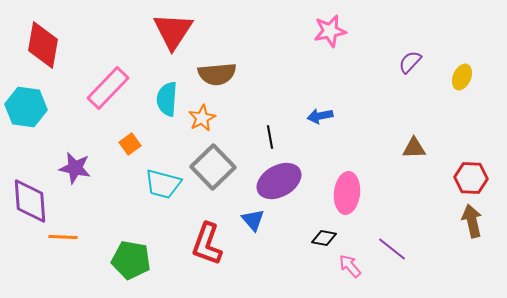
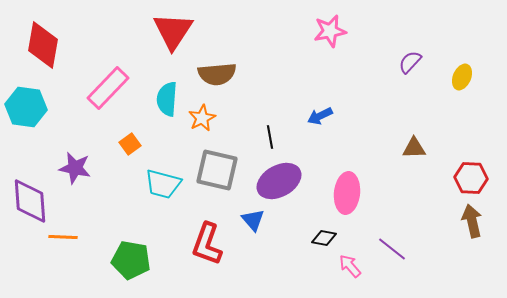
blue arrow: rotated 15 degrees counterclockwise
gray square: moved 4 px right, 3 px down; rotated 33 degrees counterclockwise
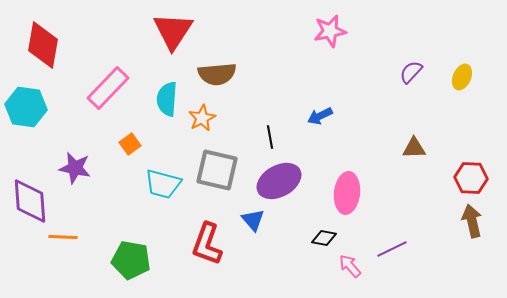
purple semicircle: moved 1 px right, 10 px down
purple line: rotated 64 degrees counterclockwise
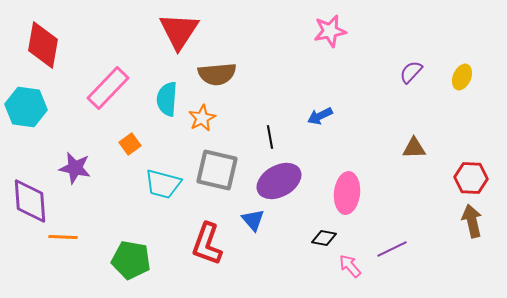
red triangle: moved 6 px right
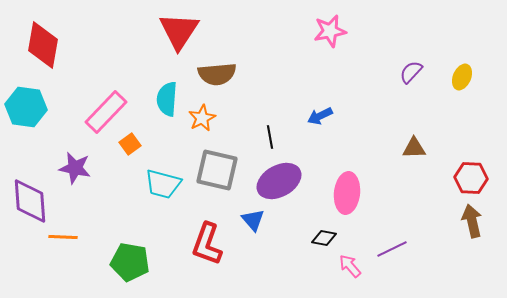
pink rectangle: moved 2 px left, 24 px down
green pentagon: moved 1 px left, 2 px down
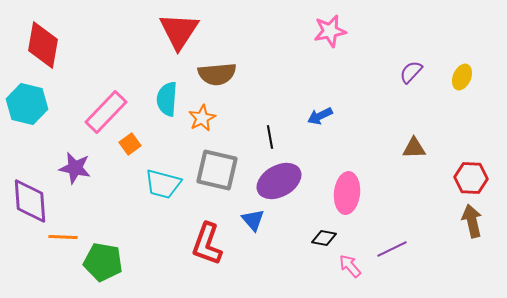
cyan hexagon: moved 1 px right, 3 px up; rotated 6 degrees clockwise
green pentagon: moved 27 px left
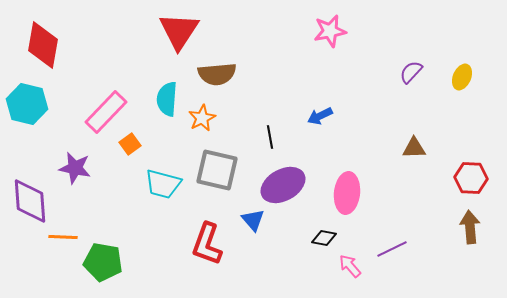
purple ellipse: moved 4 px right, 4 px down
brown arrow: moved 2 px left, 6 px down; rotated 8 degrees clockwise
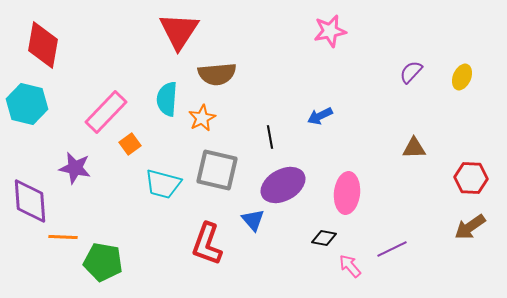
brown arrow: rotated 120 degrees counterclockwise
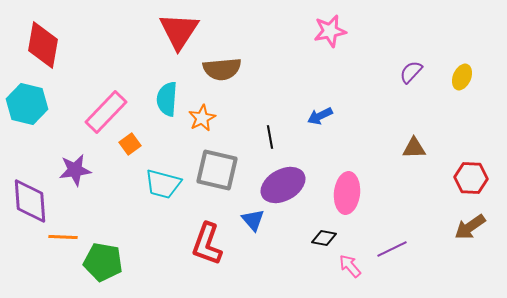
brown semicircle: moved 5 px right, 5 px up
purple star: moved 2 px down; rotated 20 degrees counterclockwise
